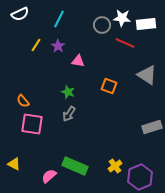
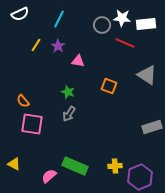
yellow cross: rotated 32 degrees clockwise
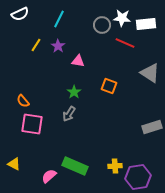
gray triangle: moved 3 px right, 2 px up
green star: moved 6 px right; rotated 16 degrees clockwise
purple hexagon: moved 2 px left; rotated 15 degrees clockwise
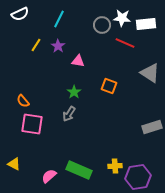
green rectangle: moved 4 px right, 4 px down
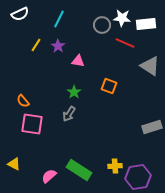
gray triangle: moved 7 px up
green rectangle: rotated 10 degrees clockwise
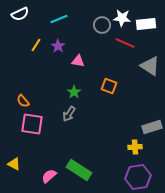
cyan line: rotated 42 degrees clockwise
yellow cross: moved 20 px right, 19 px up
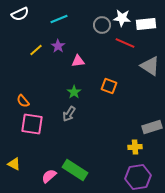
yellow line: moved 5 px down; rotated 16 degrees clockwise
pink triangle: rotated 16 degrees counterclockwise
green rectangle: moved 4 px left
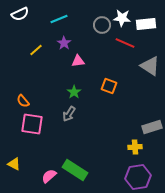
purple star: moved 6 px right, 3 px up
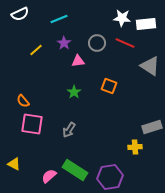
gray circle: moved 5 px left, 18 px down
gray arrow: moved 16 px down
purple hexagon: moved 28 px left
